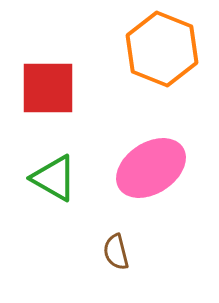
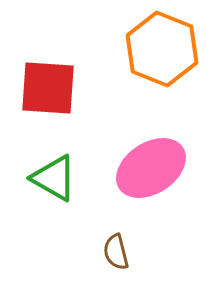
red square: rotated 4 degrees clockwise
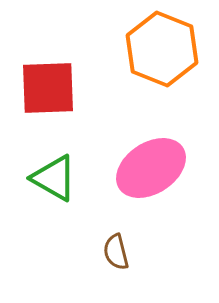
red square: rotated 6 degrees counterclockwise
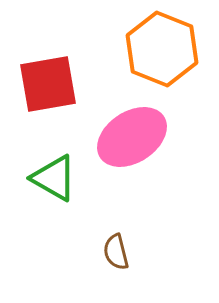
red square: moved 4 px up; rotated 8 degrees counterclockwise
pink ellipse: moved 19 px left, 31 px up
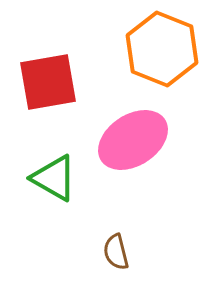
red square: moved 2 px up
pink ellipse: moved 1 px right, 3 px down
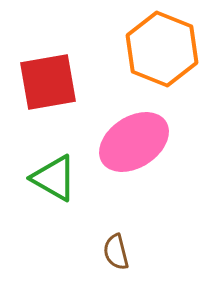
pink ellipse: moved 1 px right, 2 px down
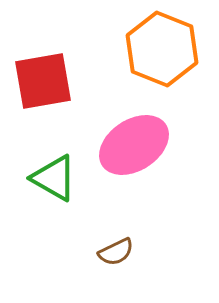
red square: moved 5 px left, 1 px up
pink ellipse: moved 3 px down
brown semicircle: rotated 102 degrees counterclockwise
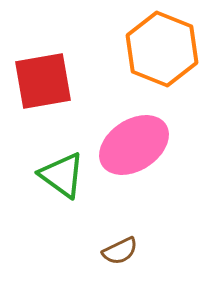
green triangle: moved 8 px right, 3 px up; rotated 6 degrees clockwise
brown semicircle: moved 4 px right, 1 px up
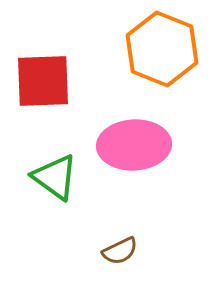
red square: rotated 8 degrees clockwise
pink ellipse: rotated 30 degrees clockwise
green triangle: moved 7 px left, 2 px down
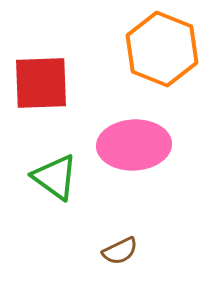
red square: moved 2 px left, 2 px down
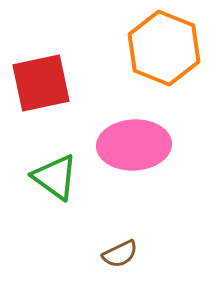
orange hexagon: moved 2 px right, 1 px up
red square: rotated 10 degrees counterclockwise
brown semicircle: moved 3 px down
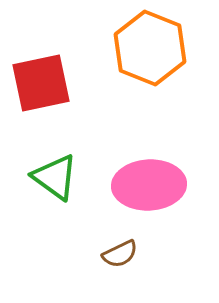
orange hexagon: moved 14 px left
pink ellipse: moved 15 px right, 40 px down
